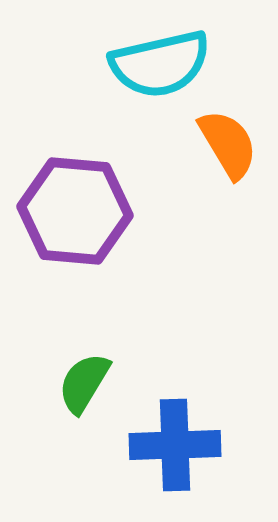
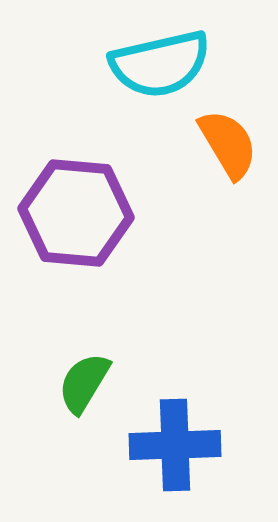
purple hexagon: moved 1 px right, 2 px down
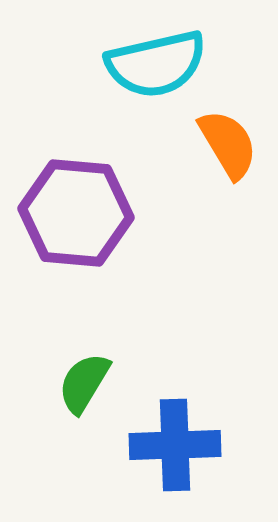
cyan semicircle: moved 4 px left
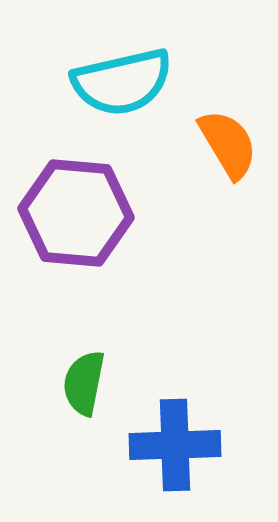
cyan semicircle: moved 34 px left, 18 px down
green semicircle: rotated 20 degrees counterclockwise
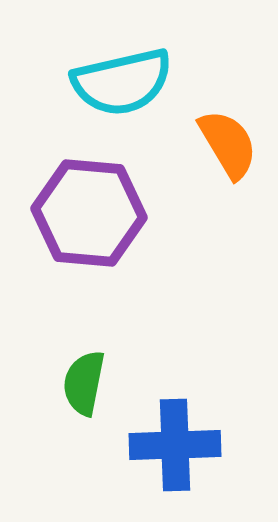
purple hexagon: moved 13 px right
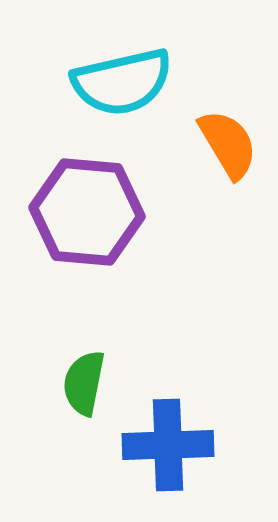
purple hexagon: moved 2 px left, 1 px up
blue cross: moved 7 px left
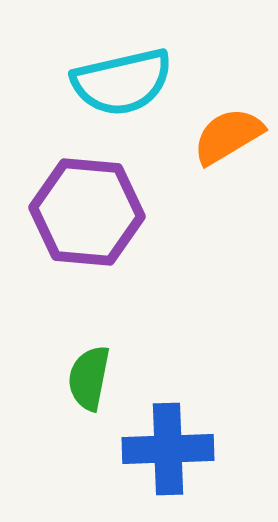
orange semicircle: moved 8 px up; rotated 90 degrees counterclockwise
green semicircle: moved 5 px right, 5 px up
blue cross: moved 4 px down
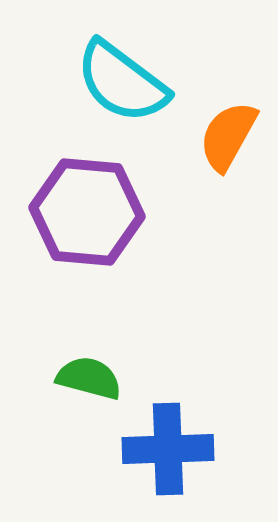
cyan semicircle: rotated 50 degrees clockwise
orange semicircle: rotated 30 degrees counterclockwise
green semicircle: rotated 94 degrees clockwise
